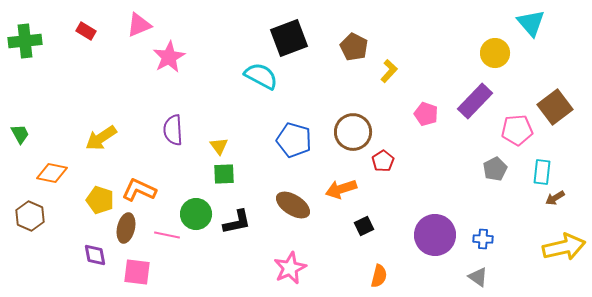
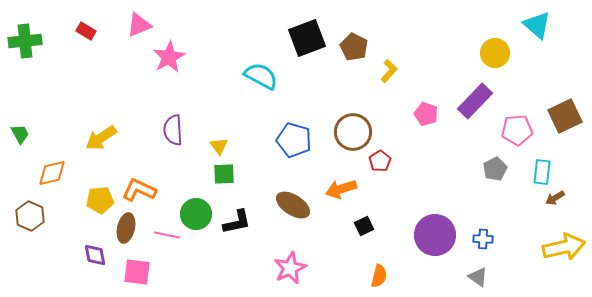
cyan triangle at (531, 23): moved 6 px right, 2 px down; rotated 8 degrees counterclockwise
black square at (289, 38): moved 18 px right
brown square at (555, 107): moved 10 px right, 9 px down; rotated 12 degrees clockwise
red pentagon at (383, 161): moved 3 px left
orange diamond at (52, 173): rotated 24 degrees counterclockwise
yellow pentagon at (100, 200): rotated 24 degrees counterclockwise
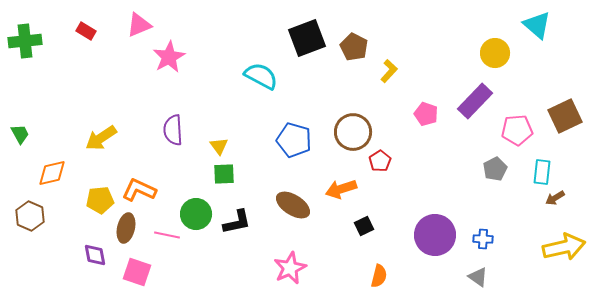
pink square at (137, 272): rotated 12 degrees clockwise
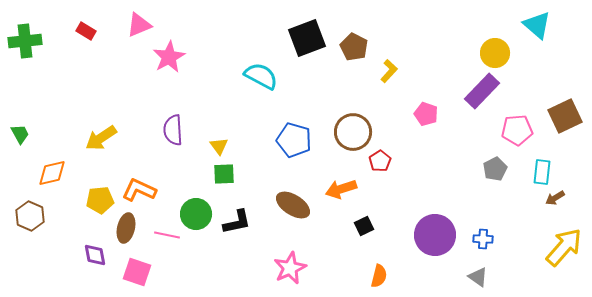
purple rectangle at (475, 101): moved 7 px right, 10 px up
yellow arrow at (564, 247): rotated 36 degrees counterclockwise
